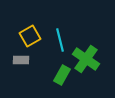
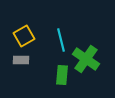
yellow square: moved 6 px left
cyan line: moved 1 px right
green rectangle: rotated 24 degrees counterclockwise
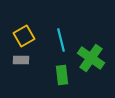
green cross: moved 5 px right, 1 px up
green rectangle: rotated 12 degrees counterclockwise
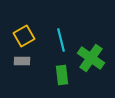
gray rectangle: moved 1 px right, 1 px down
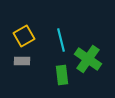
green cross: moved 3 px left, 1 px down
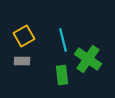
cyan line: moved 2 px right
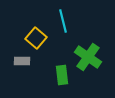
yellow square: moved 12 px right, 2 px down; rotated 20 degrees counterclockwise
cyan line: moved 19 px up
green cross: moved 2 px up
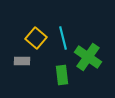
cyan line: moved 17 px down
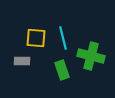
yellow square: rotated 35 degrees counterclockwise
green cross: moved 3 px right, 1 px up; rotated 20 degrees counterclockwise
green rectangle: moved 5 px up; rotated 12 degrees counterclockwise
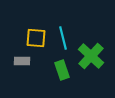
green cross: rotated 28 degrees clockwise
